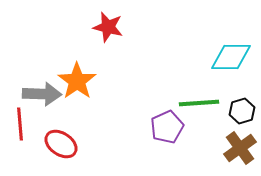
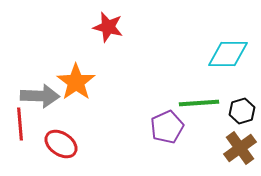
cyan diamond: moved 3 px left, 3 px up
orange star: moved 1 px left, 1 px down
gray arrow: moved 2 px left, 2 px down
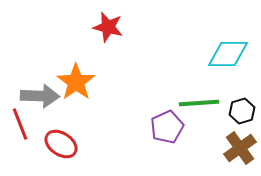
red line: rotated 16 degrees counterclockwise
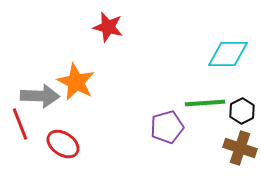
orange star: rotated 9 degrees counterclockwise
green line: moved 6 px right
black hexagon: rotated 10 degrees counterclockwise
purple pentagon: rotated 8 degrees clockwise
red ellipse: moved 2 px right
brown cross: rotated 36 degrees counterclockwise
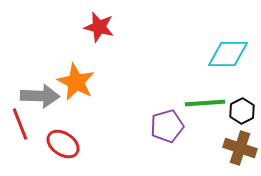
red star: moved 9 px left
purple pentagon: moved 1 px up
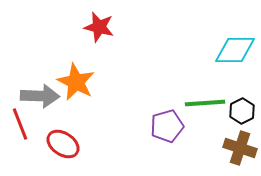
cyan diamond: moved 7 px right, 4 px up
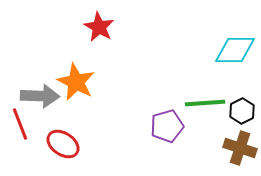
red star: rotated 16 degrees clockwise
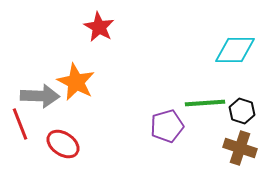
black hexagon: rotated 15 degrees counterclockwise
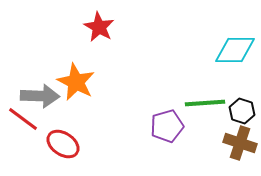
red line: moved 3 px right, 5 px up; rotated 32 degrees counterclockwise
brown cross: moved 5 px up
